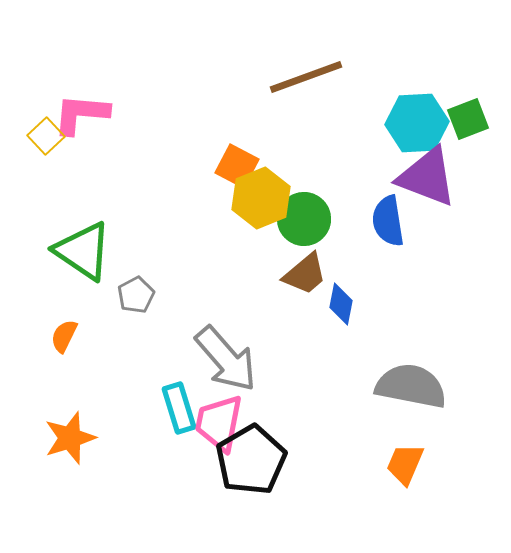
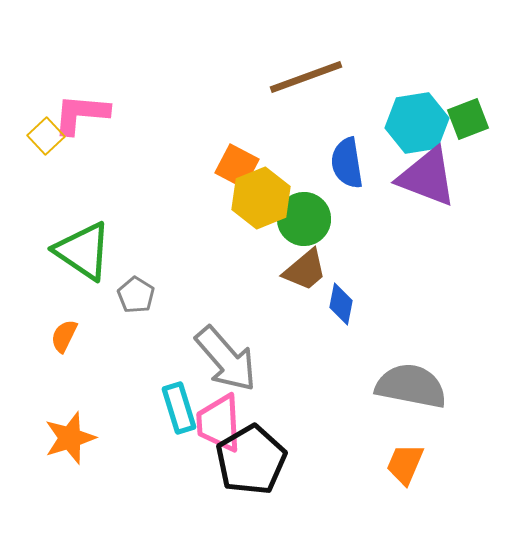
cyan hexagon: rotated 6 degrees counterclockwise
blue semicircle: moved 41 px left, 58 px up
brown trapezoid: moved 4 px up
gray pentagon: rotated 12 degrees counterclockwise
pink trapezoid: rotated 14 degrees counterclockwise
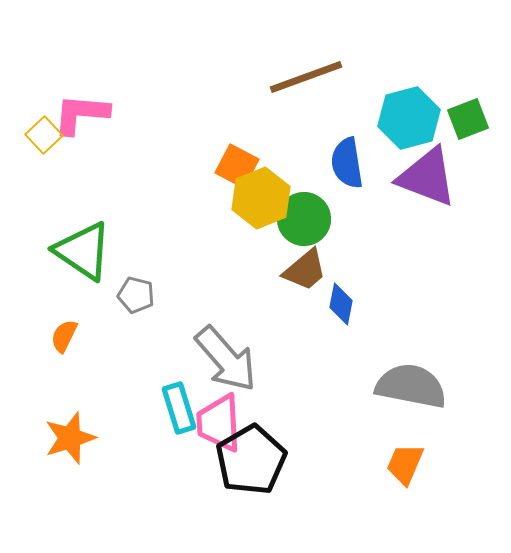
cyan hexagon: moved 8 px left, 5 px up; rotated 6 degrees counterclockwise
yellow square: moved 2 px left, 1 px up
gray pentagon: rotated 18 degrees counterclockwise
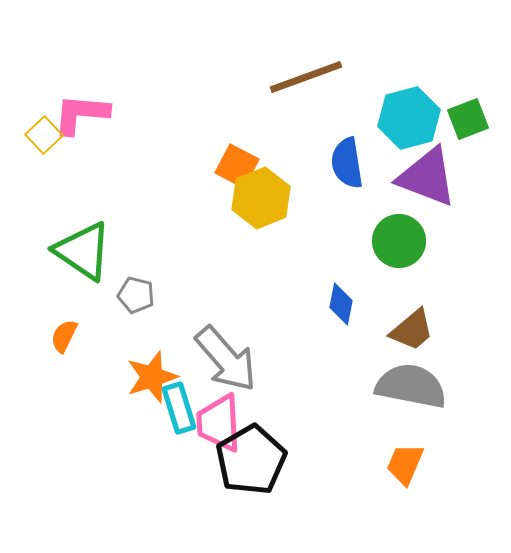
green circle: moved 95 px right, 22 px down
brown trapezoid: moved 107 px right, 60 px down
orange star: moved 82 px right, 61 px up
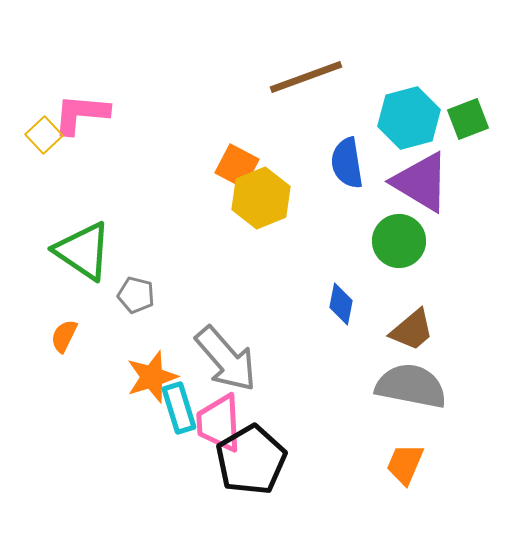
purple triangle: moved 6 px left, 5 px down; rotated 10 degrees clockwise
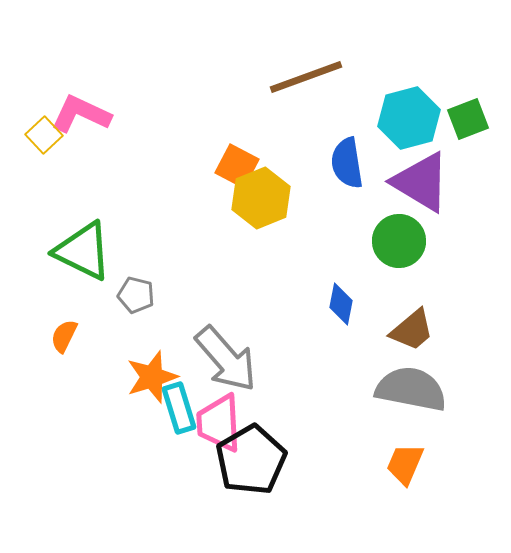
pink L-shape: rotated 20 degrees clockwise
green triangle: rotated 8 degrees counterclockwise
gray semicircle: moved 3 px down
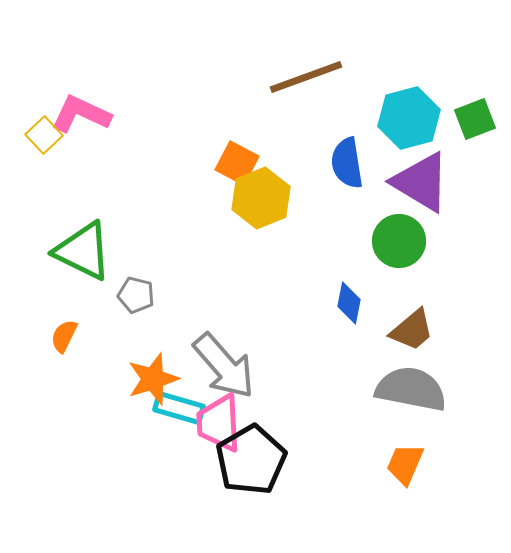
green square: moved 7 px right
orange square: moved 3 px up
blue diamond: moved 8 px right, 1 px up
gray arrow: moved 2 px left, 7 px down
orange star: moved 1 px right, 2 px down
cyan rectangle: rotated 57 degrees counterclockwise
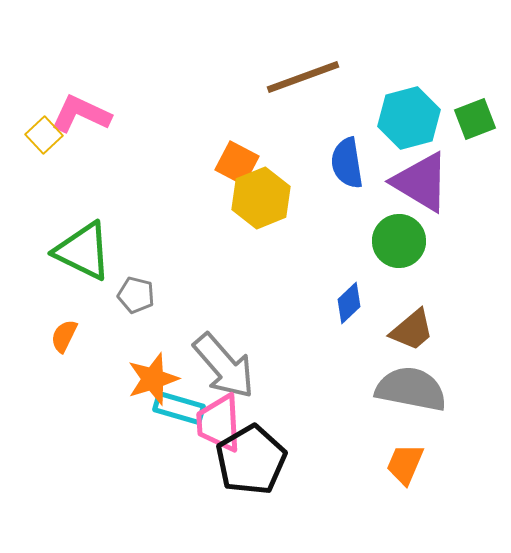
brown line: moved 3 px left
blue diamond: rotated 36 degrees clockwise
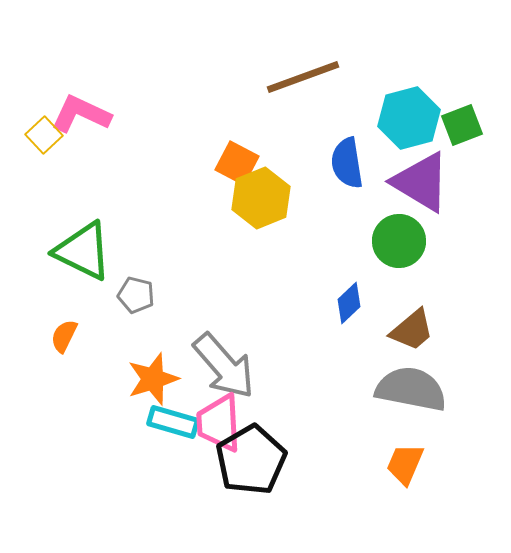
green square: moved 13 px left, 6 px down
cyan rectangle: moved 6 px left, 14 px down
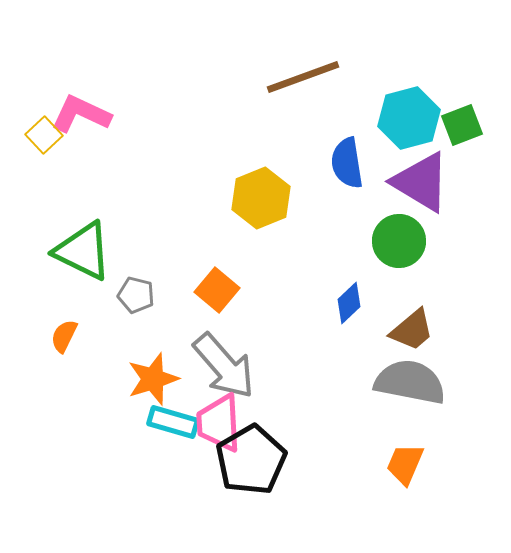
orange square: moved 20 px left, 127 px down; rotated 12 degrees clockwise
gray semicircle: moved 1 px left, 7 px up
